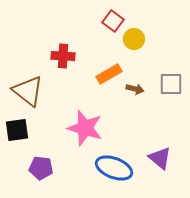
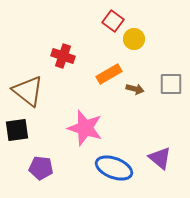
red cross: rotated 15 degrees clockwise
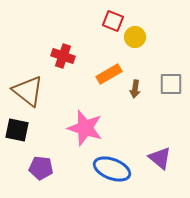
red square: rotated 15 degrees counterclockwise
yellow circle: moved 1 px right, 2 px up
brown arrow: rotated 84 degrees clockwise
black square: rotated 20 degrees clockwise
blue ellipse: moved 2 px left, 1 px down
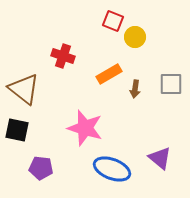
brown triangle: moved 4 px left, 2 px up
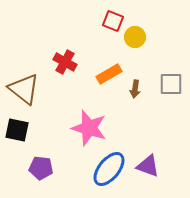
red cross: moved 2 px right, 6 px down; rotated 10 degrees clockwise
pink star: moved 4 px right
purple triangle: moved 12 px left, 8 px down; rotated 20 degrees counterclockwise
blue ellipse: moved 3 px left; rotated 72 degrees counterclockwise
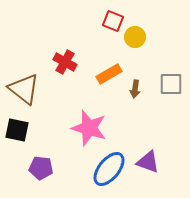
purple triangle: moved 4 px up
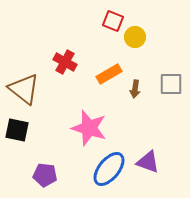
purple pentagon: moved 4 px right, 7 px down
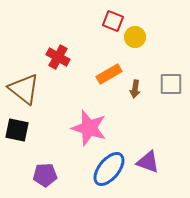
red cross: moved 7 px left, 5 px up
purple pentagon: rotated 10 degrees counterclockwise
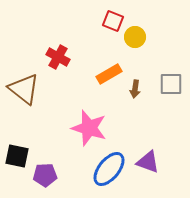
black square: moved 26 px down
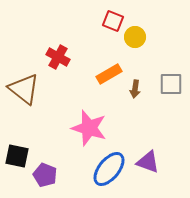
purple pentagon: rotated 25 degrees clockwise
